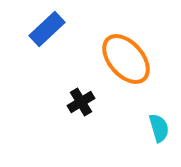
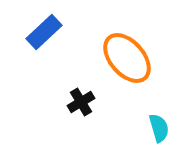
blue rectangle: moved 3 px left, 3 px down
orange ellipse: moved 1 px right, 1 px up
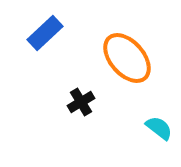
blue rectangle: moved 1 px right, 1 px down
cyan semicircle: rotated 36 degrees counterclockwise
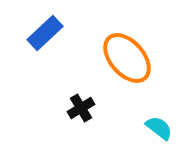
black cross: moved 6 px down
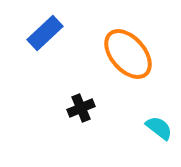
orange ellipse: moved 1 px right, 4 px up
black cross: rotated 8 degrees clockwise
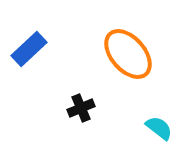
blue rectangle: moved 16 px left, 16 px down
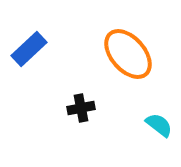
black cross: rotated 12 degrees clockwise
cyan semicircle: moved 3 px up
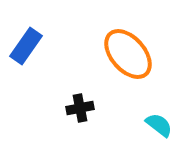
blue rectangle: moved 3 px left, 3 px up; rotated 12 degrees counterclockwise
black cross: moved 1 px left
